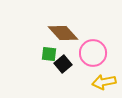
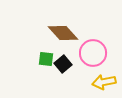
green square: moved 3 px left, 5 px down
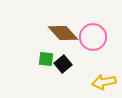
pink circle: moved 16 px up
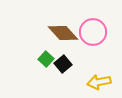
pink circle: moved 5 px up
green square: rotated 35 degrees clockwise
yellow arrow: moved 5 px left
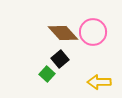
green square: moved 1 px right, 15 px down
black square: moved 3 px left, 5 px up
yellow arrow: rotated 10 degrees clockwise
